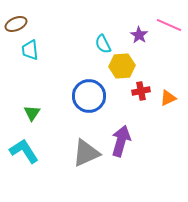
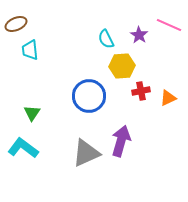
cyan semicircle: moved 3 px right, 5 px up
cyan L-shape: moved 1 px left, 3 px up; rotated 20 degrees counterclockwise
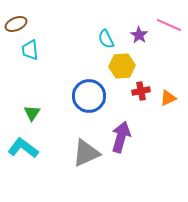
purple arrow: moved 4 px up
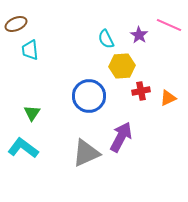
purple arrow: rotated 12 degrees clockwise
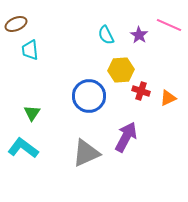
cyan semicircle: moved 4 px up
yellow hexagon: moved 1 px left, 4 px down
red cross: rotated 30 degrees clockwise
purple arrow: moved 5 px right
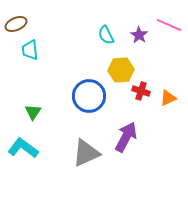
green triangle: moved 1 px right, 1 px up
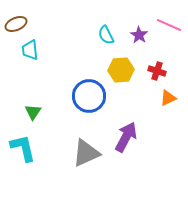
red cross: moved 16 px right, 20 px up
cyan L-shape: rotated 40 degrees clockwise
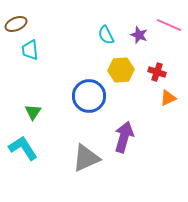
purple star: rotated 12 degrees counterclockwise
red cross: moved 1 px down
purple arrow: moved 2 px left; rotated 12 degrees counterclockwise
cyan L-shape: rotated 20 degrees counterclockwise
gray triangle: moved 5 px down
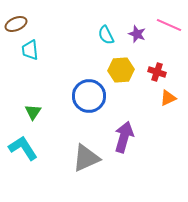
purple star: moved 2 px left, 1 px up
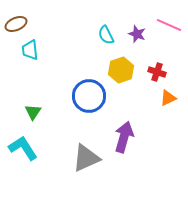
yellow hexagon: rotated 15 degrees counterclockwise
